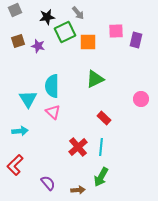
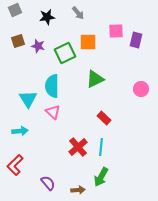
green square: moved 21 px down
pink circle: moved 10 px up
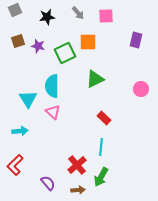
pink square: moved 10 px left, 15 px up
red cross: moved 1 px left, 18 px down
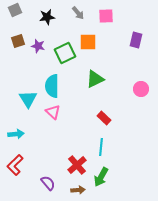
cyan arrow: moved 4 px left, 3 px down
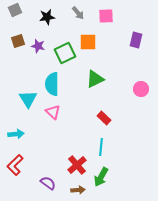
cyan semicircle: moved 2 px up
purple semicircle: rotated 14 degrees counterclockwise
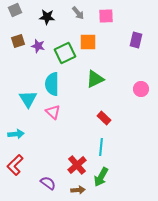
black star: rotated 14 degrees clockwise
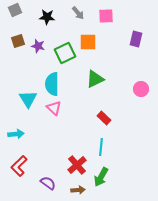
purple rectangle: moved 1 px up
pink triangle: moved 1 px right, 4 px up
red L-shape: moved 4 px right, 1 px down
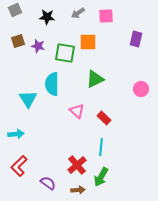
gray arrow: rotated 96 degrees clockwise
green square: rotated 35 degrees clockwise
pink triangle: moved 23 px right, 3 px down
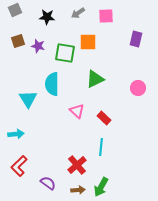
pink circle: moved 3 px left, 1 px up
green arrow: moved 10 px down
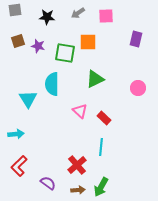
gray square: rotated 16 degrees clockwise
pink triangle: moved 3 px right
